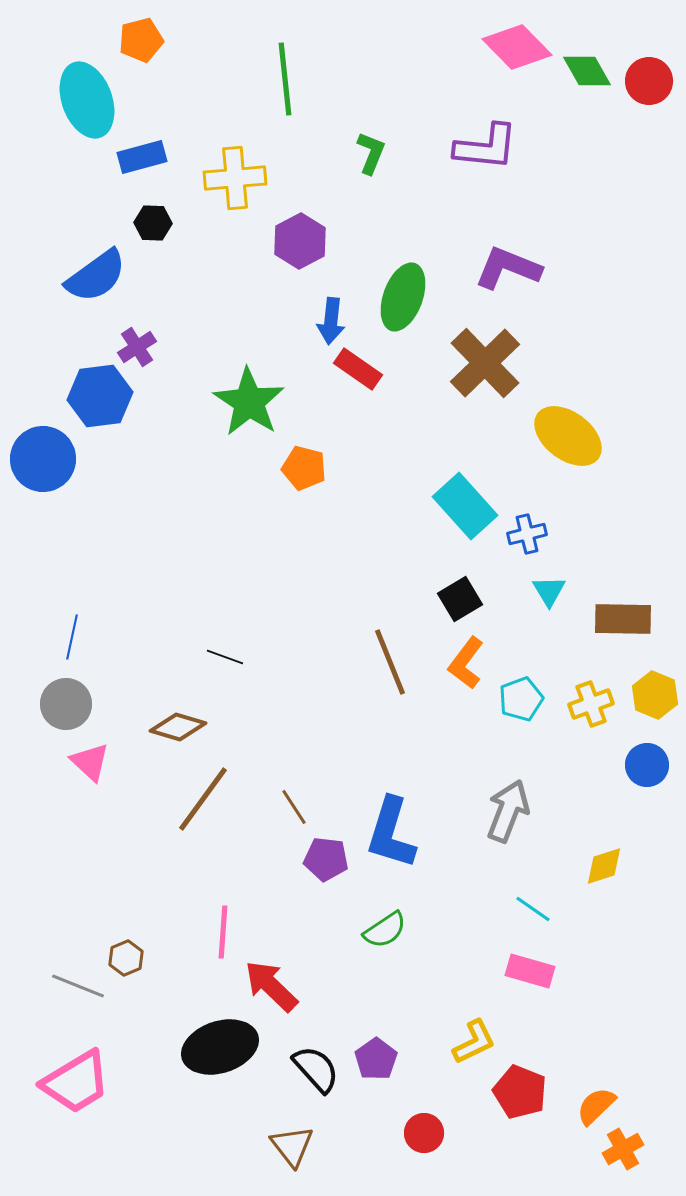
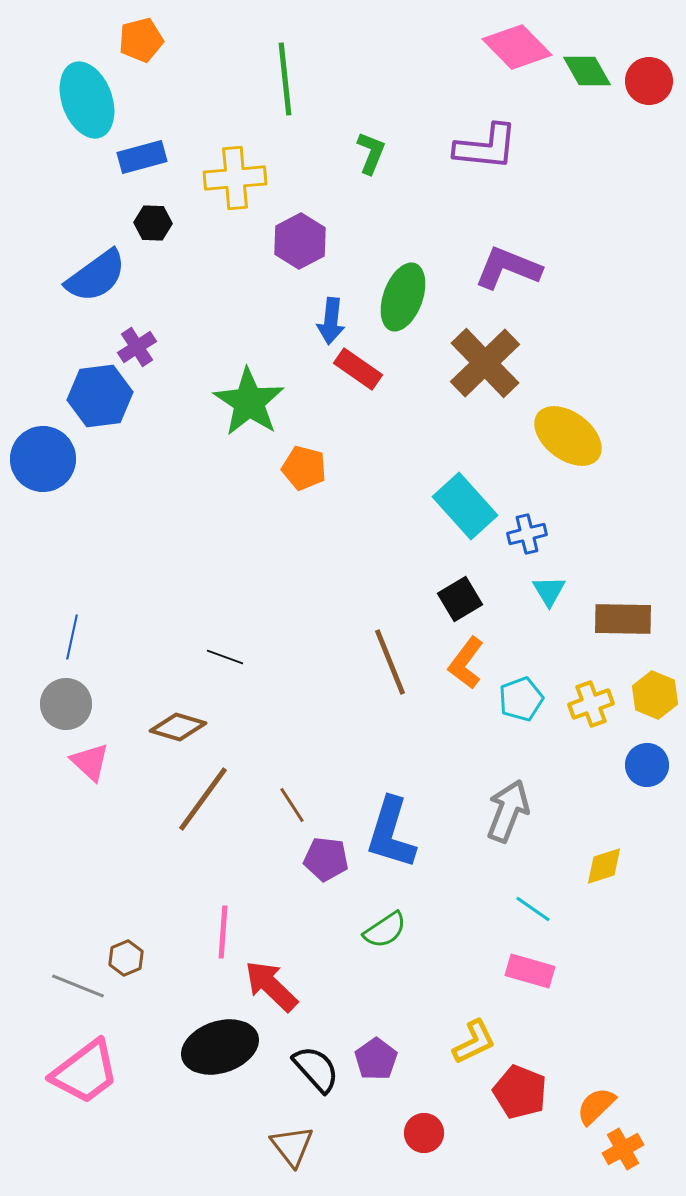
brown line at (294, 807): moved 2 px left, 2 px up
pink trapezoid at (76, 1082): moved 9 px right, 10 px up; rotated 6 degrees counterclockwise
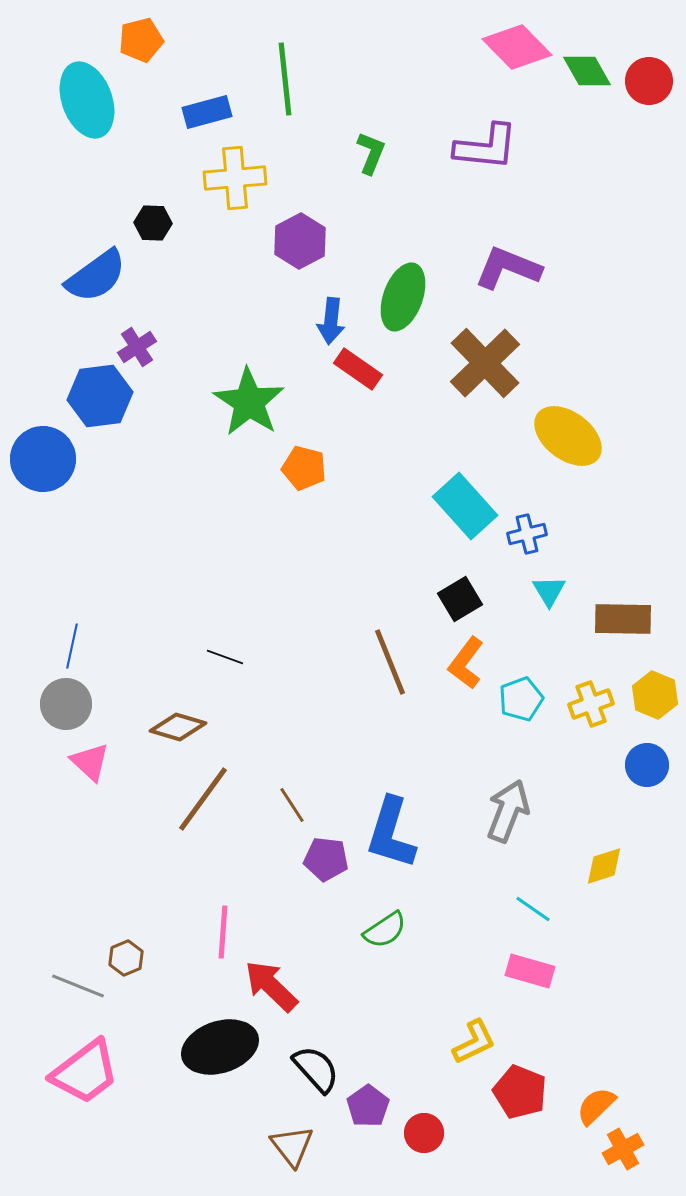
blue rectangle at (142, 157): moved 65 px right, 45 px up
blue line at (72, 637): moved 9 px down
purple pentagon at (376, 1059): moved 8 px left, 47 px down
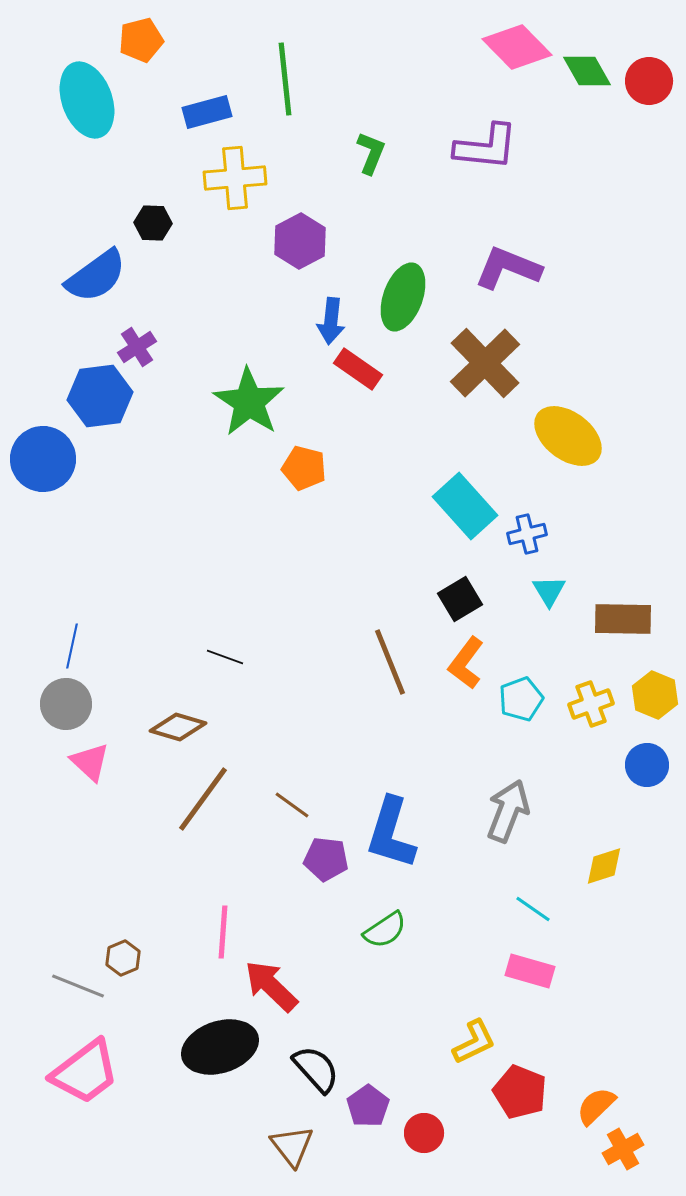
brown line at (292, 805): rotated 21 degrees counterclockwise
brown hexagon at (126, 958): moved 3 px left
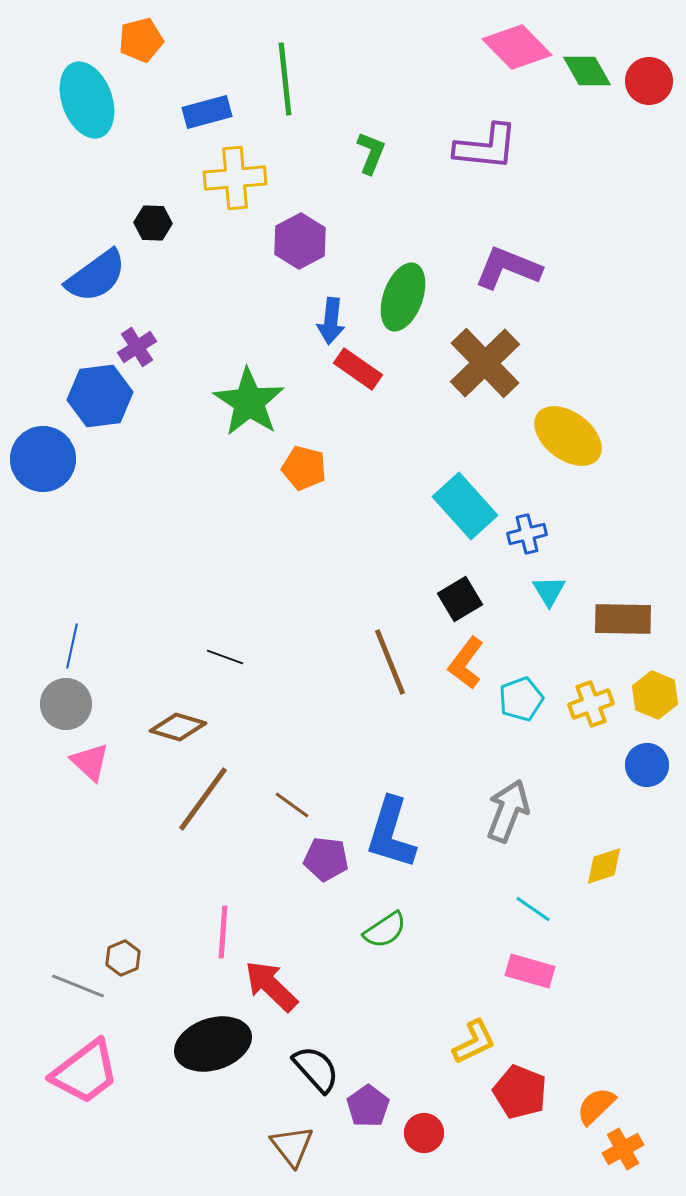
black ellipse at (220, 1047): moved 7 px left, 3 px up
